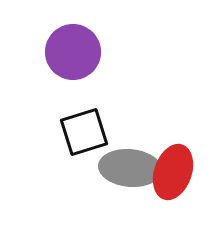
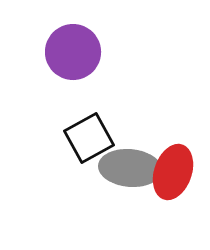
black square: moved 5 px right, 6 px down; rotated 12 degrees counterclockwise
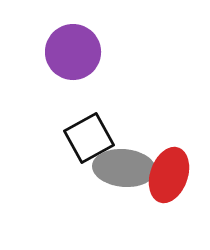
gray ellipse: moved 6 px left
red ellipse: moved 4 px left, 3 px down
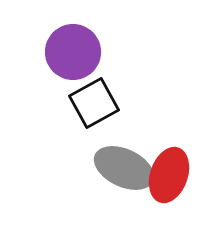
black square: moved 5 px right, 35 px up
gray ellipse: rotated 20 degrees clockwise
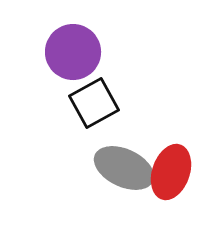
red ellipse: moved 2 px right, 3 px up
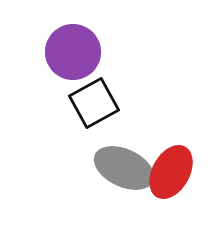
red ellipse: rotated 10 degrees clockwise
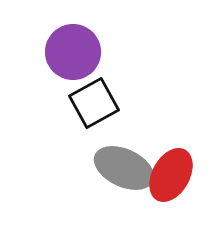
red ellipse: moved 3 px down
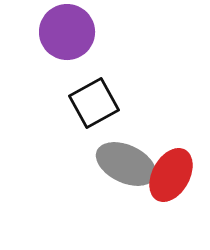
purple circle: moved 6 px left, 20 px up
gray ellipse: moved 2 px right, 4 px up
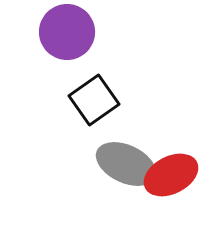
black square: moved 3 px up; rotated 6 degrees counterclockwise
red ellipse: rotated 34 degrees clockwise
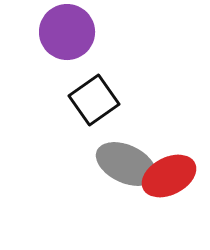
red ellipse: moved 2 px left, 1 px down
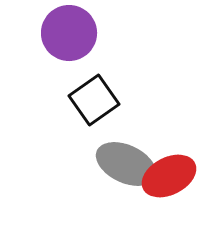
purple circle: moved 2 px right, 1 px down
